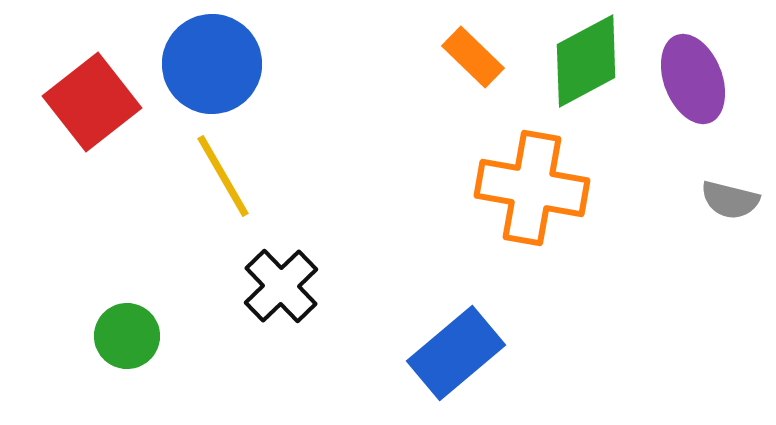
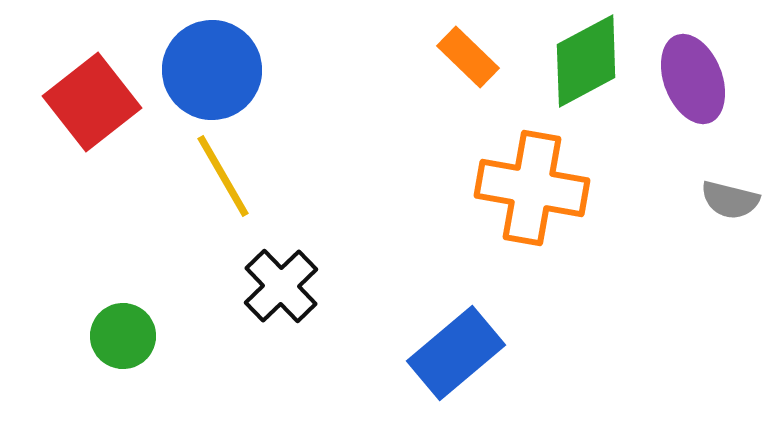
orange rectangle: moved 5 px left
blue circle: moved 6 px down
green circle: moved 4 px left
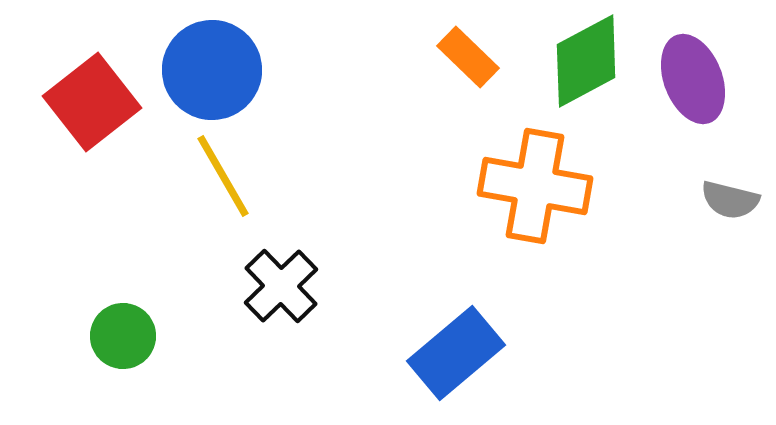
orange cross: moved 3 px right, 2 px up
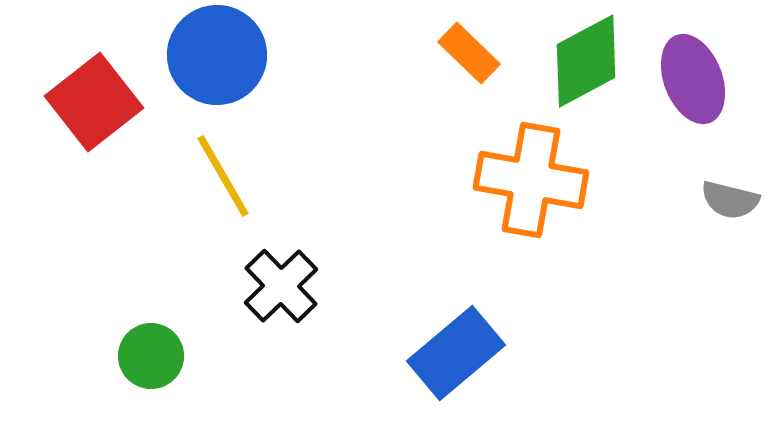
orange rectangle: moved 1 px right, 4 px up
blue circle: moved 5 px right, 15 px up
red square: moved 2 px right
orange cross: moved 4 px left, 6 px up
green circle: moved 28 px right, 20 px down
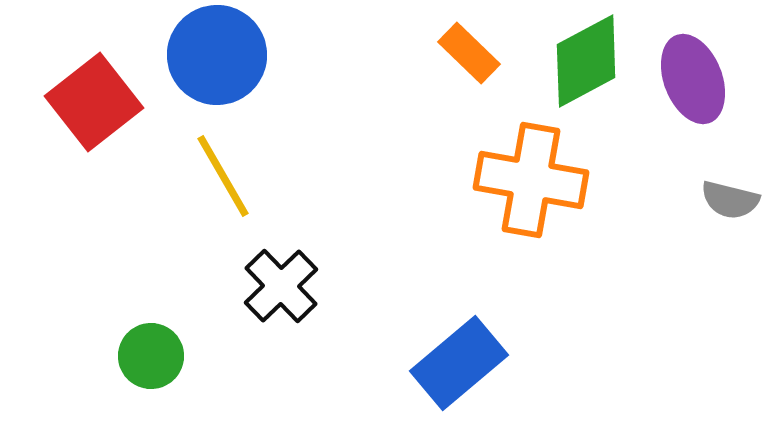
blue rectangle: moved 3 px right, 10 px down
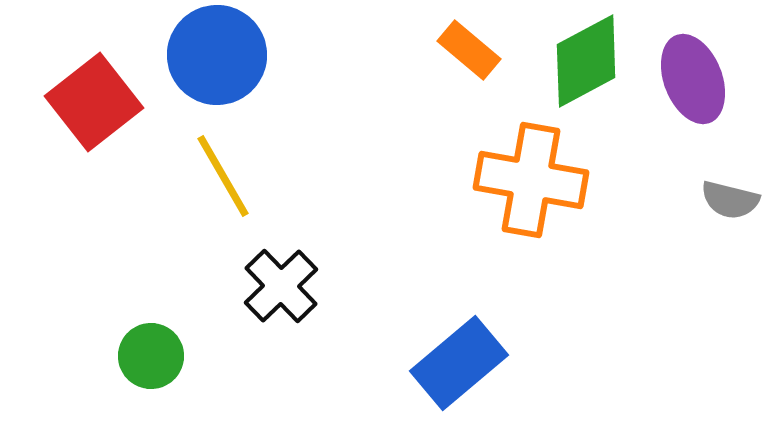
orange rectangle: moved 3 px up; rotated 4 degrees counterclockwise
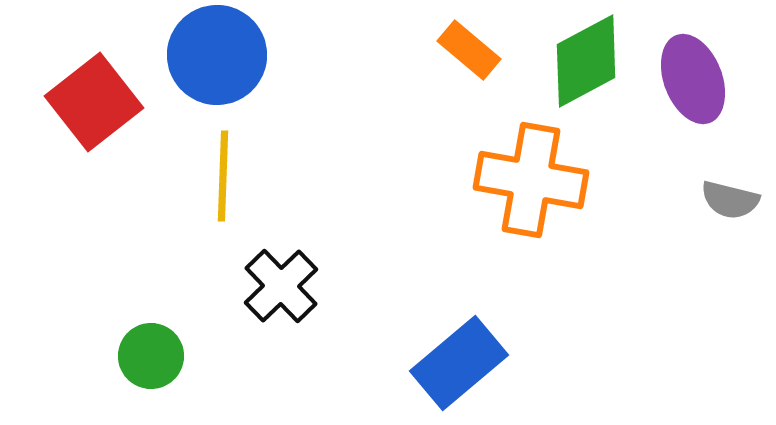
yellow line: rotated 32 degrees clockwise
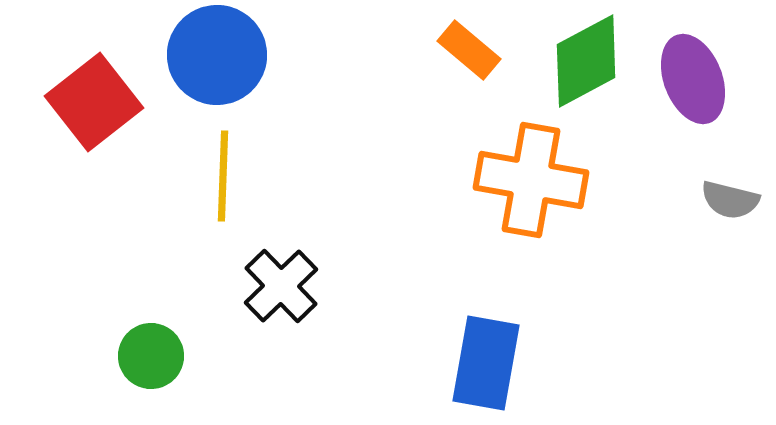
blue rectangle: moved 27 px right; rotated 40 degrees counterclockwise
